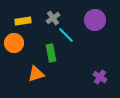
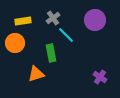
orange circle: moved 1 px right
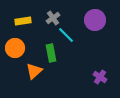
orange circle: moved 5 px down
orange triangle: moved 2 px left, 3 px up; rotated 24 degrees counterclockwise
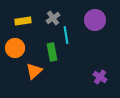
cyan line: rotated 36 degrees clockwise
green rectangle: moved 1 px right, 1 px up
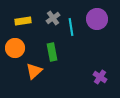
purple circle: moved 2 px right, 1 px up
cyan line: moved 5 px right, 8 px up
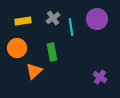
orange circle: moved 2 px right
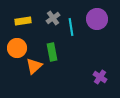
orange triangle: moved 5 px up
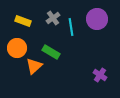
yellow rectangle: rotated 28 degrees clockwise
green rectangle: moved 1 px left; rotated 48 degrees counterclockwise
purple cross: moved 2 px up
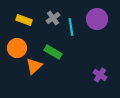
yellow rectangle: moved 1 px right, 1 px up
green rectangle: moved 2 px right
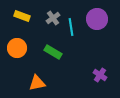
yellow rectangle: moved 2 px left, 4 px up
orange triangle: moved 3 px right, 17 px down; rotated 30 degrees clockwise
